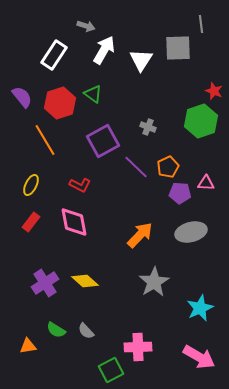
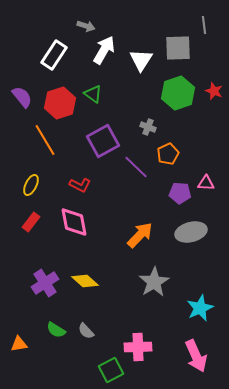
gray line: moved 3 px right, 1 px down
green hexagon: moved 23 px left, 28 px up
orange pentagon: moved 13 px up
orange triangle: moved 9 px left, 2 px up
pink arrow: moved 3 px left, 1 px up; rotated 36 degrees clockwise
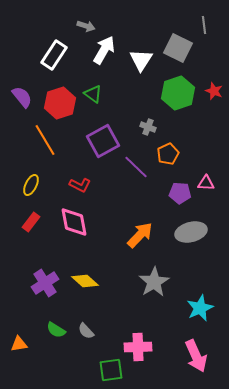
gray square: rotated 28 degrees clockwise
green square: rotated 20 degrees clockwise
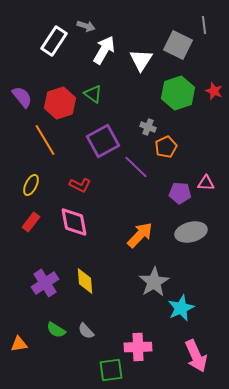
gray square: moved 3 px up
white rectangle: moved 14 px up
orange pentagon: moved 2 px left, 7 px up
yellow diamond: rotated 44 degrees clockwise
cyan star: moved 19 px left
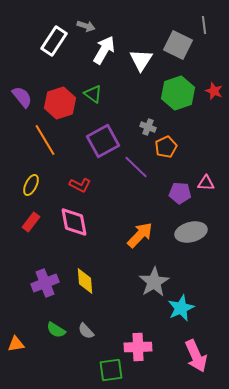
purple cross: rotated 12 degrees clockwise
orange triangle: moved 3 px left
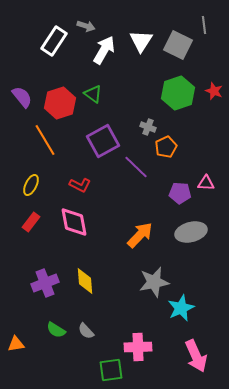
white triangle: moved 19 px up
gray star: rotated 20 degrees clockwise
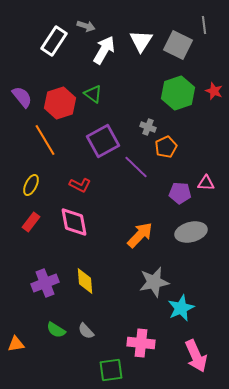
pink cross: moved 3 px right, 4 px up; rotated 8 degrees clockwise
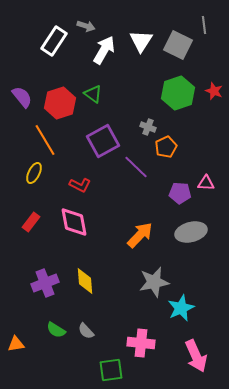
yellow ellipse: moved 3 px right, 12 px up
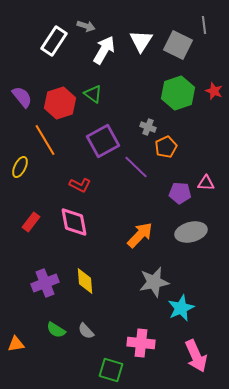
yellow ellipse: moved 14 px left, 6 px up
green square: rotated 25 degrees clockwise
